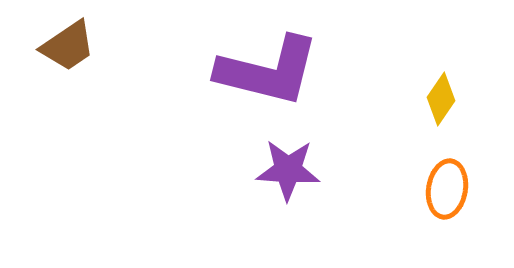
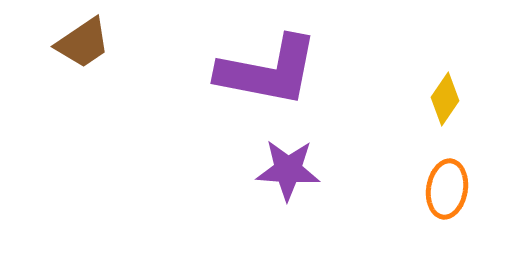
brown trapezoid: moved 15 px right, 3 px up
purple L-shape: rotated 3 degrees counterclockwise
yellow diamond: moved 4 px right
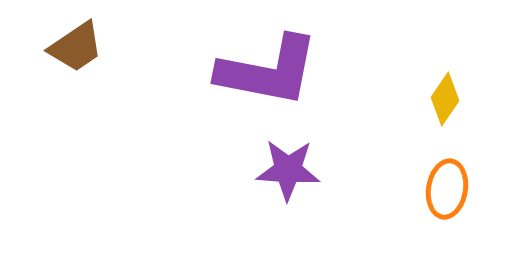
brown trapezoid: moved 7 px left, 4 px down
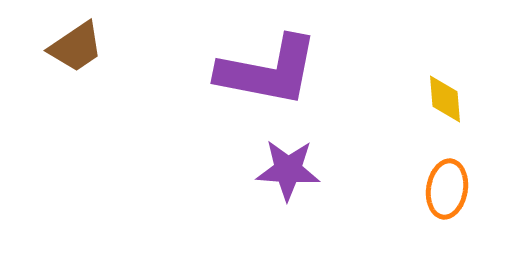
yellow diamond: rotated 39 degrees counterclockwise
